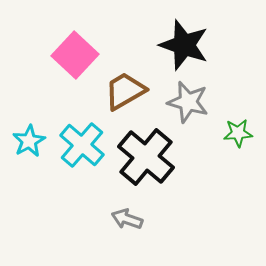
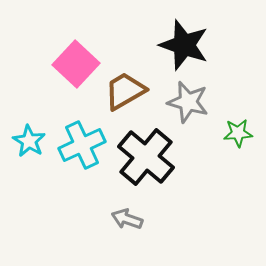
pink square: moved 1 px right, 9 px down
cyan star: rotated 12 degrees counterclockwise
cyan cross: rotated 24 degrees clockwise
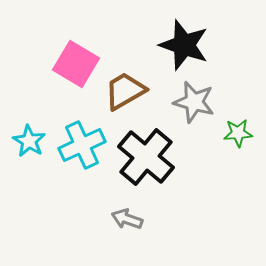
pink square: rotated 12 degrees counterclockwise
gray star: moved 6 px right
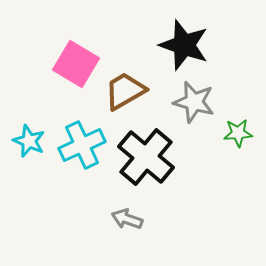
cyan star: rotated 8 degrees counterclockwise
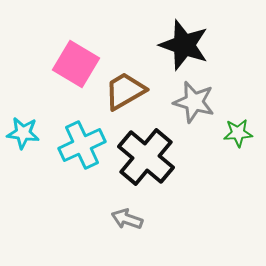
cyan star: moved 6 px left, 8 px up; rotated 16 degrees counterclockwise
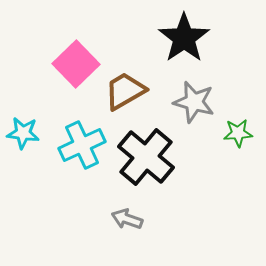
black star: moved 7 px up; rotated 18 degrees clockwise
pink square: rotated 15 degrees clockwise
